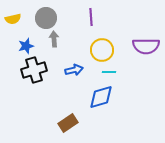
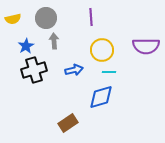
gray arrow: moved 2 px down
blue star: rotated 14 degrees counterclockwise
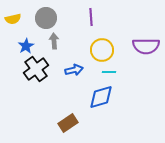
black cross: moved 2 px right, 1 px up; rotated 20 degrees counterclockwise
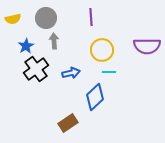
purple semicircle: moved 1 px right
blue arrow: moved 3 px left, 3 px down
blue diamond: moved 6 px left; rotated 28 degrees counterclockwise
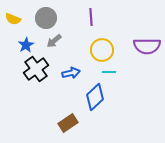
yellow semicircle: rotated 35 degrees clockwise
gray arrow: rotated 126 degrees counterclockwise
blue star: moved 1 px up
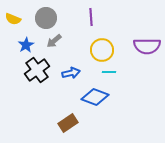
black cross: moved 1 px right, 1 px down
blue diamond: rotated 64 degrees clockwise
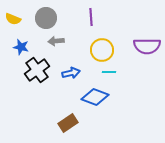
gray arrow: moved 2 px right; rotated 35 degrees clockwise
blue star: moved 5 px left, 2 px down; rotated 28 degrees counterclockwise
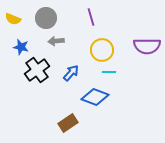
purple line: rotated 12 degrees counterclockwise
blue arrow: rotated 36 degrees counterclockwise
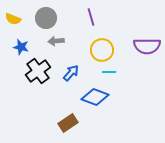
black cross: moved 1 px right, 1 px down
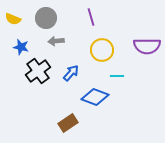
cyan line: moved 8 px right, 4 px down
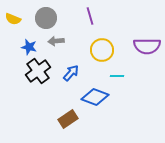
purple line: moved 1 px left, 1 px up
blue star: moved 8 px right
brown rectangle: moved 4 px up
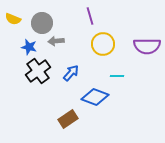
gray circle: moved 4 px left, 5 px down
yellow circle: moved 1 px right, 6 px up
